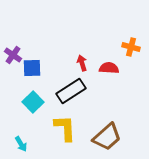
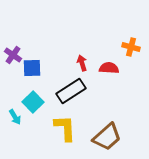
cyan arrow: moved 6 px left, 27 px up
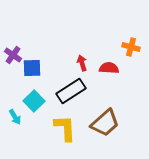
cyan square: moved 1 px right, 1 px up
brown trapezoid: moved 2 px left, 14 px up
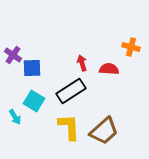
red semicircle: moved 1 px down
cyan square: rotated 15 degrees counterclockwise
brown trapezoid: moved 1 px left, 8 px down
yellow L-shape: moved 4 px right, 1 px up
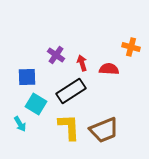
purple cross: moved 43 px right
blue square: moved 5 px left, 9 px down
cyan square: moved 2 px right, 3 px down
cyan arrow: moved 5 px right, 7 px down
brown trapezoid: moved 1 px up; rotated 20 degrees clockwise
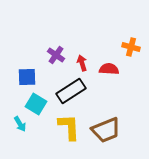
brown trapezoid: moved 2 px right
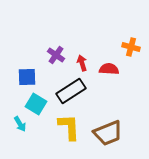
brown trapezoid: moved 2 px right, 3 px down
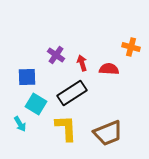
black rectangle: moved 1 px right, 2 px down
yellow L-shape: moved 3 px left, 1 px down
